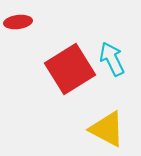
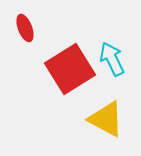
red ellipse: moved 7 px right, 6 px down; rotated 76 degrees clockwise
yellow triangle: moved 1 px left, 10 px up
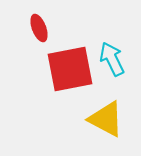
red ellipse: moved 14 px right
red square: rotated 21 degrees clockwise
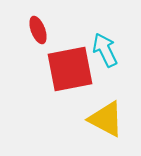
red ellipse: moved 1 px left, 2 px down
cyan arrow: moved 7 px left, 9 px up
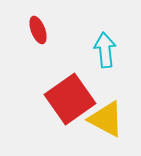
cyan arrow: rotated 20 degrees clockwise
red square: moved 30 px down; rotated 24 degrees counterclockwise
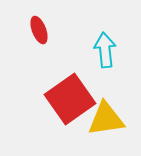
red ellipse: moved 1 px right
yellow triangle: rotated 36 degrees counterclockwise
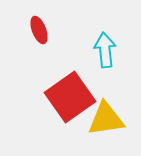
red square: moved 2 px up
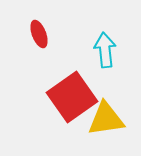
red ellipse: moved 4 px down
red square: moved 2 px right
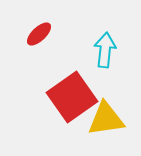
red ellipse: rotated 68 degrees clockwise
cyan arrow: rotated 12 degrees clockwise
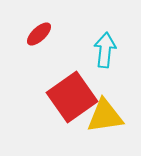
yellow triangle: moved 1 px left, 3 px up
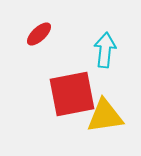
red square: moved 3 px up; rotated 24 degrees clockwise
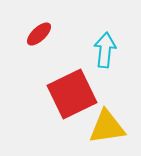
red square: rotated 15 degrees counterclockwise
yellow triangle: moved 2 px right, 11 px down
